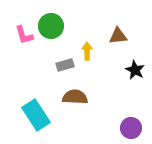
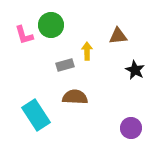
green circle: moved 1 px up
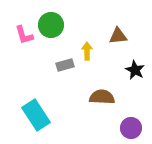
brown semicircle: moved 27 px right
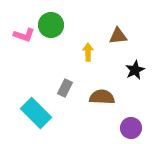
pink L-shape: rotated 55 degrees counterclockwise
yellow arrow: moved 1 px right, 1 px down
gray rectangle: moved 23 px down; rotated 48 degrees counterclockwise
black star: rotated 18 degrees clockwise
cyan rectangle: moved 2 px up; rotated 12 degrees counterclockwise
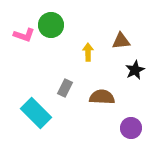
brown triangle: moved 3 px right, 5 px down
